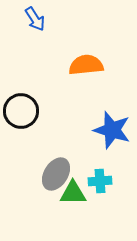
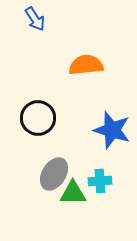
black circle: moved 17 px right, 7 px down
gray ellipse: moved 2 px left
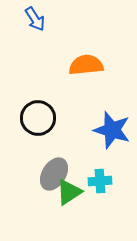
green triangle: moved 4 px left, 1 px up; rotated 32 degrees counterclockwise
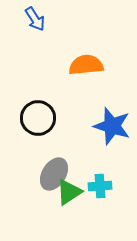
blue star: moved 4 px up
cyan cross: moved 5 px down
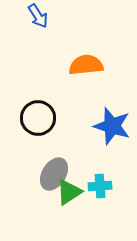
blue arrow: moved 3 px right, 3 px up
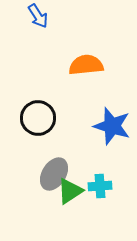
green triangle: moved 1 px right, 1 px up
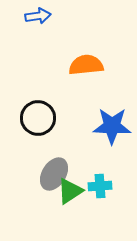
blue arrow: rotated 65 degrees counterclockwise
blue star: rotated 15 degrees counterclockwise
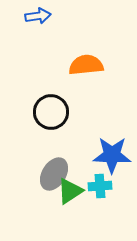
black circle: moved 13 px right, 6 px up
blue star: moved 29 px down
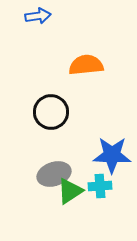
gray ellipse: rotated 40 degrees clockwise
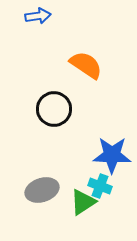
orange semicircle: rotated 40 degrees clockwise
black circle: moved 3 px right, 3 px up
gray ellipse: moved 12 px left, 16 px down
cyan cross: rotated 25 degrees clockwise
green triangle: moved 13 px right, 11 px down
